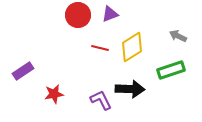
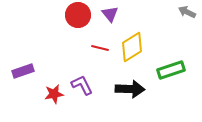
purple triangle: rotated 48 degrees counterclockwise
gray arrow: moved 9 px right, 24 px up
purple rectangle: rotated 15 degrees clockwise
purple L-shape: moved 19 px left, 15 px up
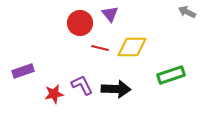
red circle: moved 2 px right, 8 px down
yellow diamond: rotated 32 degrees clockwise
green rectangle: moved 5 px down
black arrow: moved 14 px left
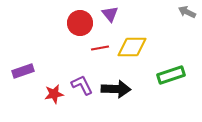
red line: rotated 24 degrees counterclockwise
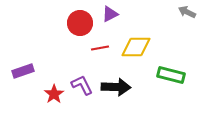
purple triangle: rotated 42 degrees clockwise
yellow diamond: moved 4 px right
green rectangle: rotated 32 degrees clockwise
black arrow: moved 2 px up
red star: rotated 24 degrees counterclockwise
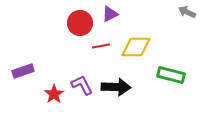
red line: moved 1 px right, 2 px up
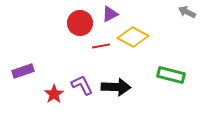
yellow diamond: moved 3 px left, 10 px up; rotated 28 degrees clockwise
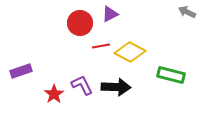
yellow diamond: moved 3 px left, 15 px down
purple rectangle: moved 2 px left
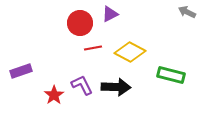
red line: moved 8 px left, 2 px down
red star: moved 1 px down
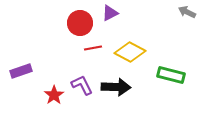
purple triangle: moved 1 px up
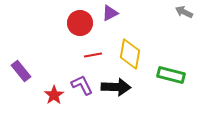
gray arrow: moved 3 px left
red line: moved 7 px down
yellow diamond: moved 2 px down; rotated 72 degrees clockwise
purple rectangle: rotated 70 degrees clockwise
